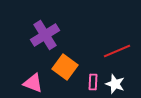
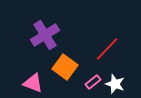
red line: moved 10 px left, 2 px up; rotated 24 degrees counterclockwise
pink rectangle: rotated 49 degrees clockwise
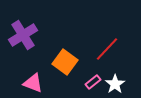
purple cross: moved 22 px left
orange square: moved 5 px up
white star: rotated 18 degrees clockwise
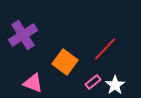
red line: moved 2 px left
white star: moved 1 px down
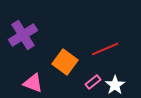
red line: rotated 24 degrees clockwise
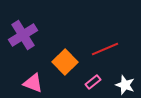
orange square: rotated 10 degrees clockwise
white star: moved 10 px right; rotated 18 degrees counterclockwise
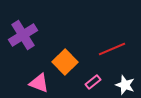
red line: moved 7 px right
pink triangle: moved 6 px right
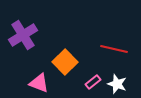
red line: moved 2 px right; rotated 36 degrees clockwise
white star: moved 8 px left, 1 px up
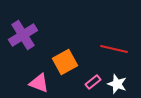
orange square: rotated 15 degrees clockwise
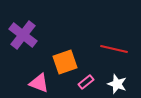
purple cross: rotated 20 degrees counterclockwise
orange square: rotated 10 degrees clockwise
pink rectangle: moved 7 px left
